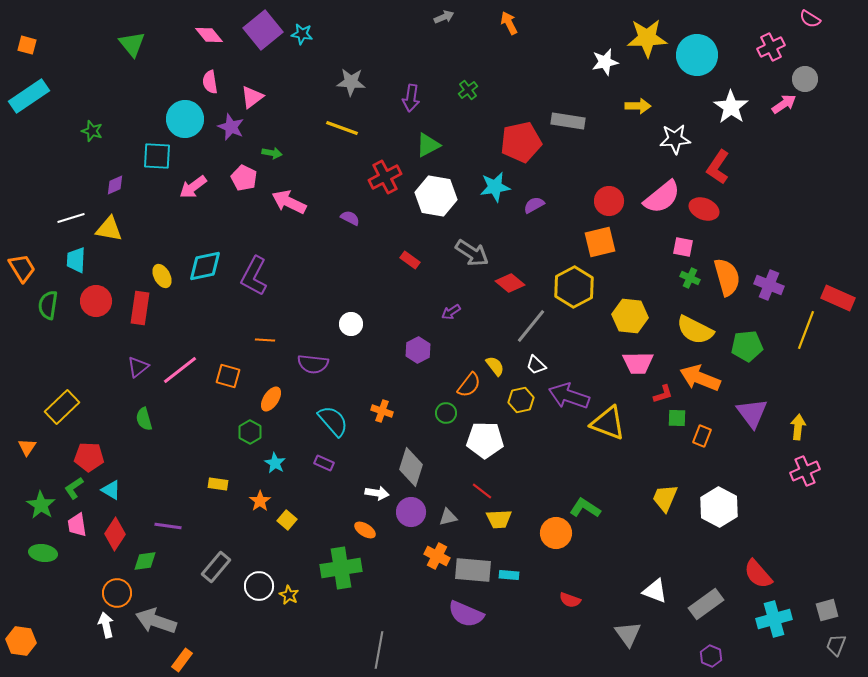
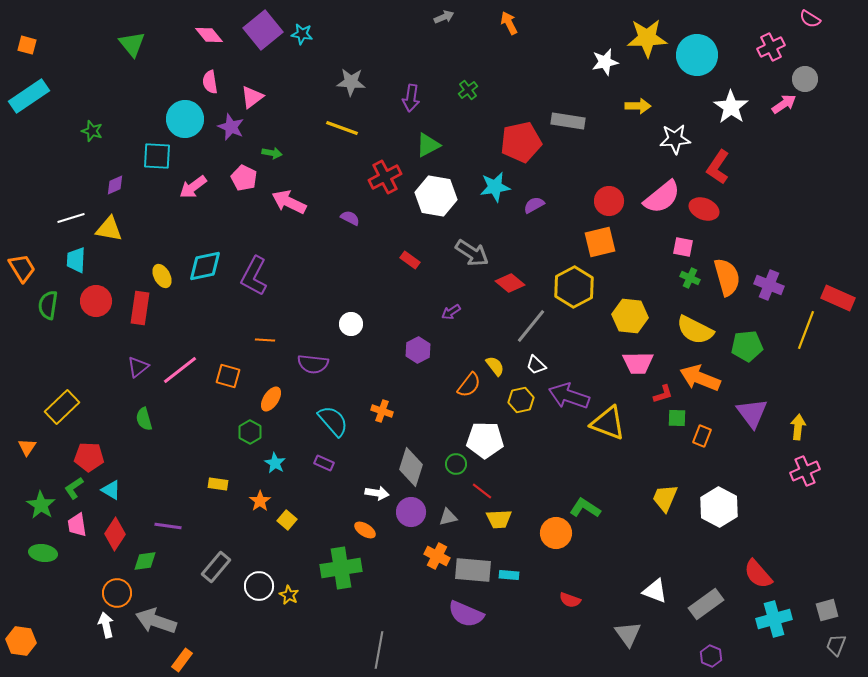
green circle at (446, 413): moved 10 px right, 51 px down
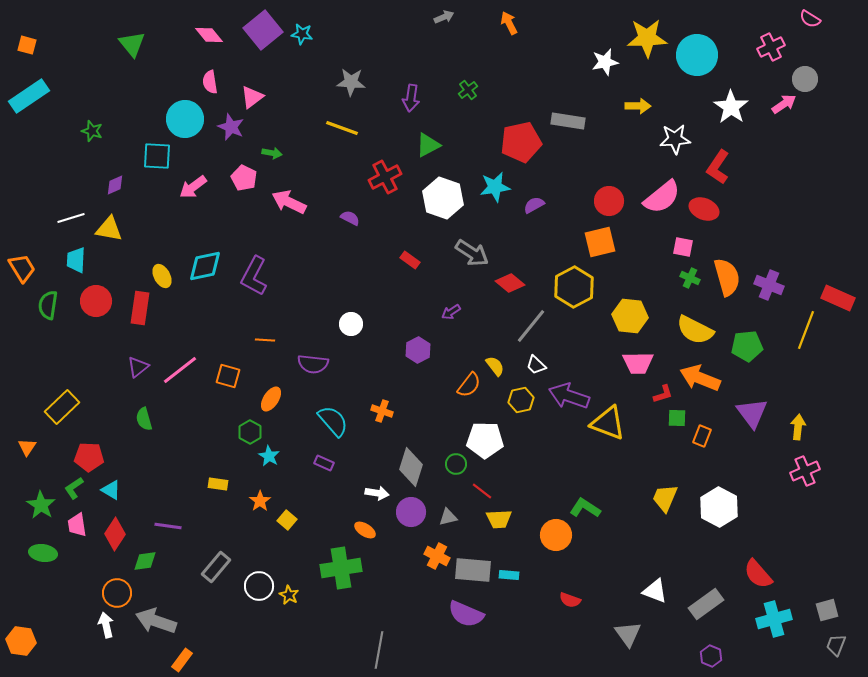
white hexagon at (436, 196): moved 7 px right, 2 px down; rotated 9 degrees clockwise
cyan star at (275, 463): moved 6 px left, 7 px up
orange circle at (556, 533): moved 2 px down
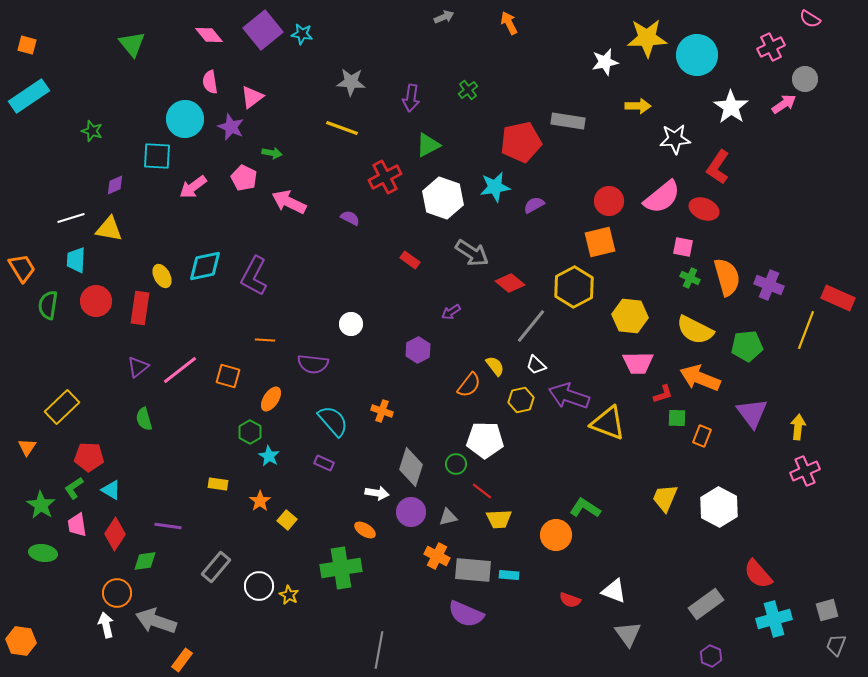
white triangle at (655, 591): moved 41 px left
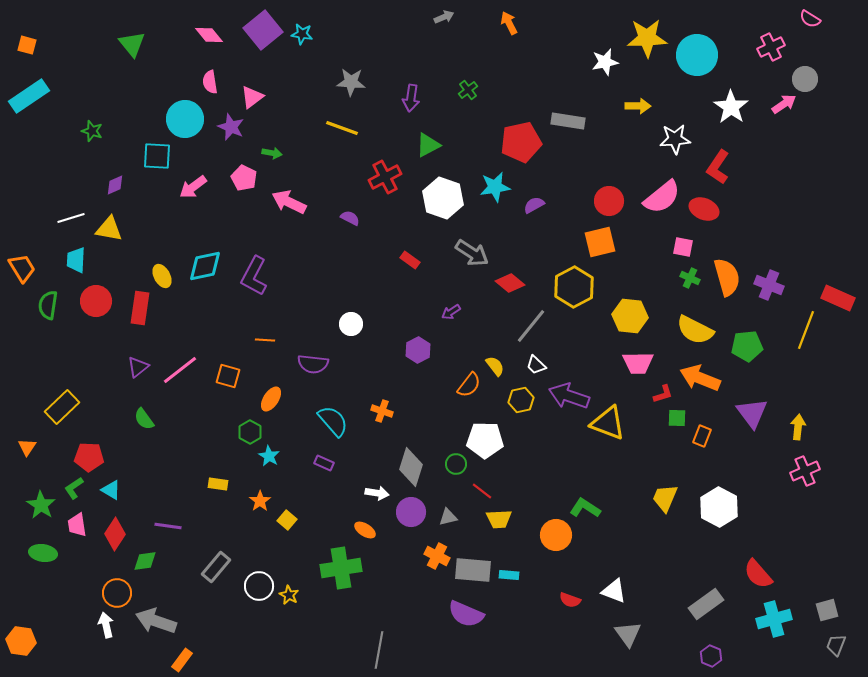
green semicircle at (144, 419): rotated 20 degrees counterclockwise
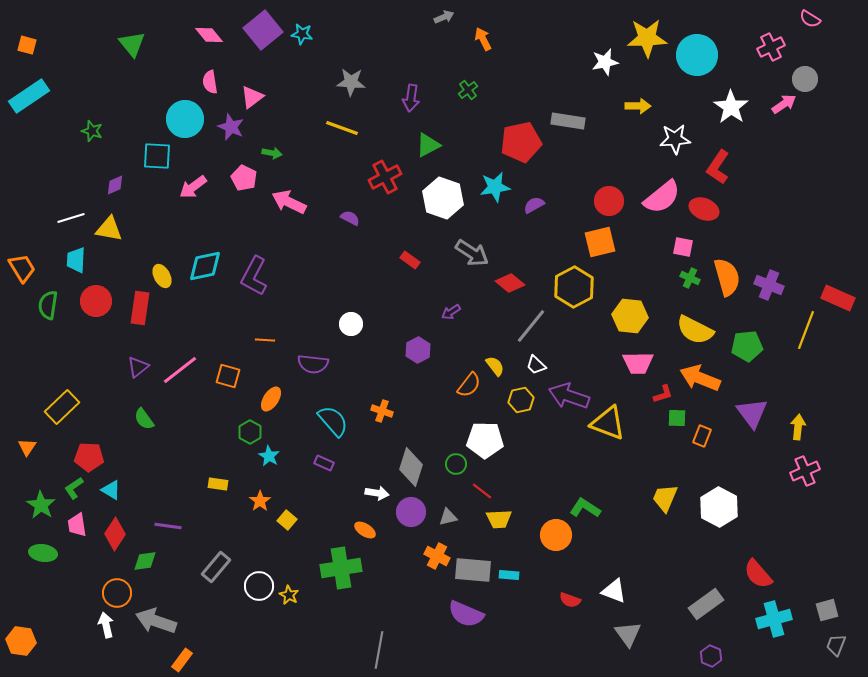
orange arrow at (509, 23): moved 26 px left, 16 px down
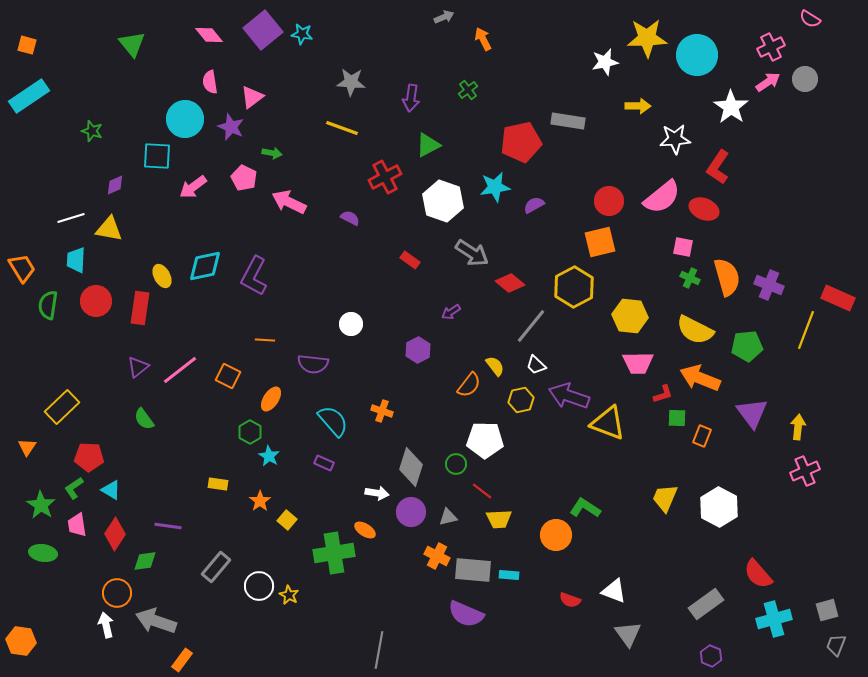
pink arrow at (784, 104): moved 16 px left, 22 px up
white hexagon at (443, 198): moved 3 px down
orange square at (228, 376): rotated 10 degrees clockwise
green cross at (341, 568): moved 7 px left, 15 px up
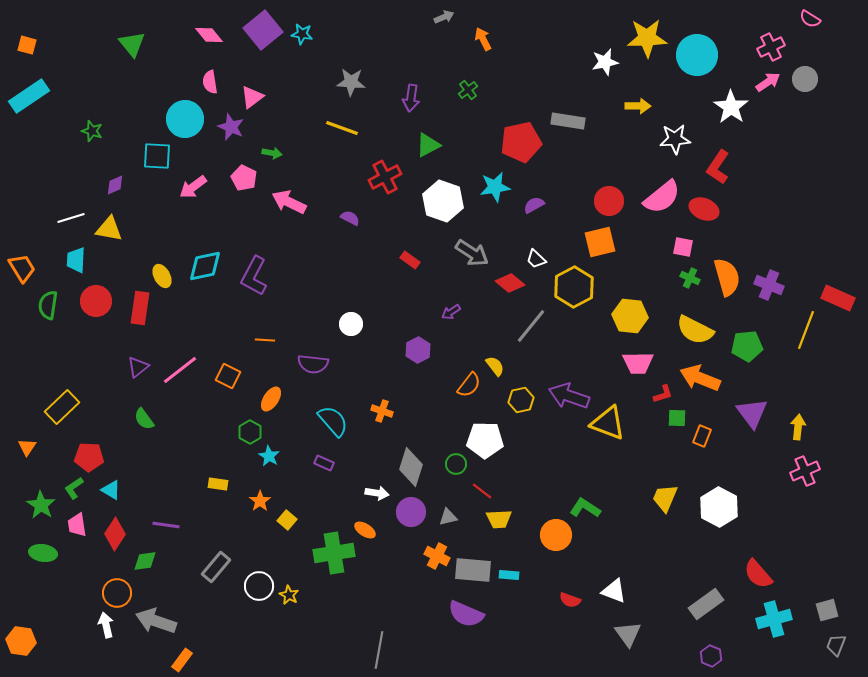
white trapezoid at (536, 365): moved 106 px up
purple line at (168, 526): moved 2 px left, 1 px up
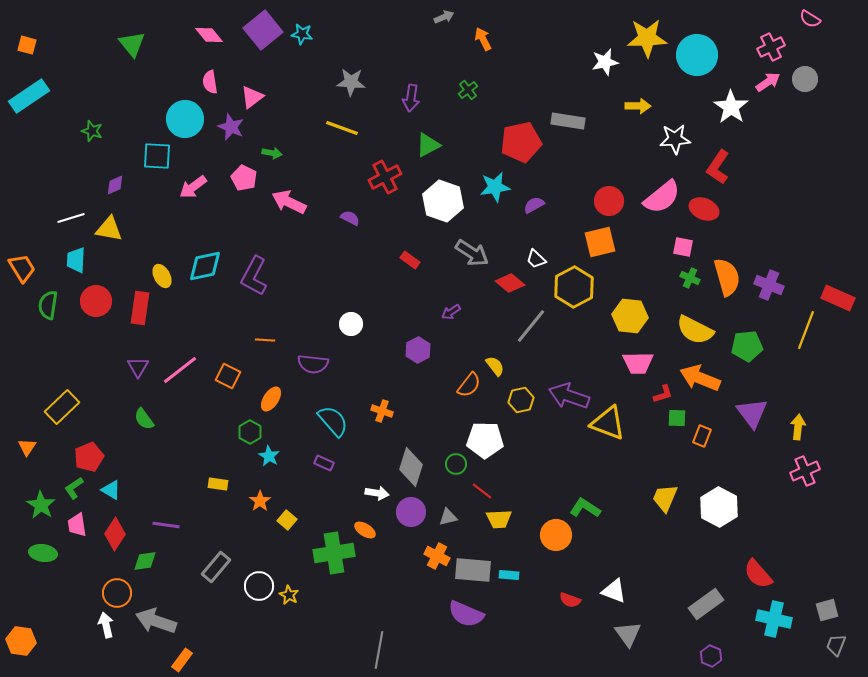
purple triangle at (138, 367): rotated 20 degrees counterclockwise
red pentagon at (89, 457): rotated 24 degrees counterclockwise
cyan cross at (774, 619): rotated 28 degrees clockwise
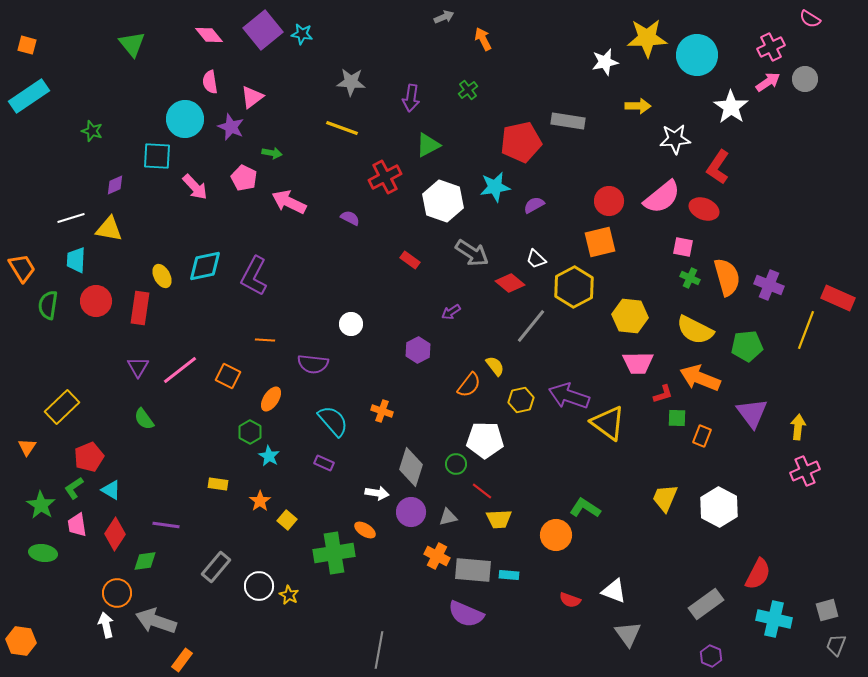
pink arrow at (193, 187): moved 2 px right; rotated 96 degrees counterclockwise
yellow triangle at (608, 423): rotated 15 degrees clockwise
red semicircle at (758, 574): rotated 112 degrees counterclockwise
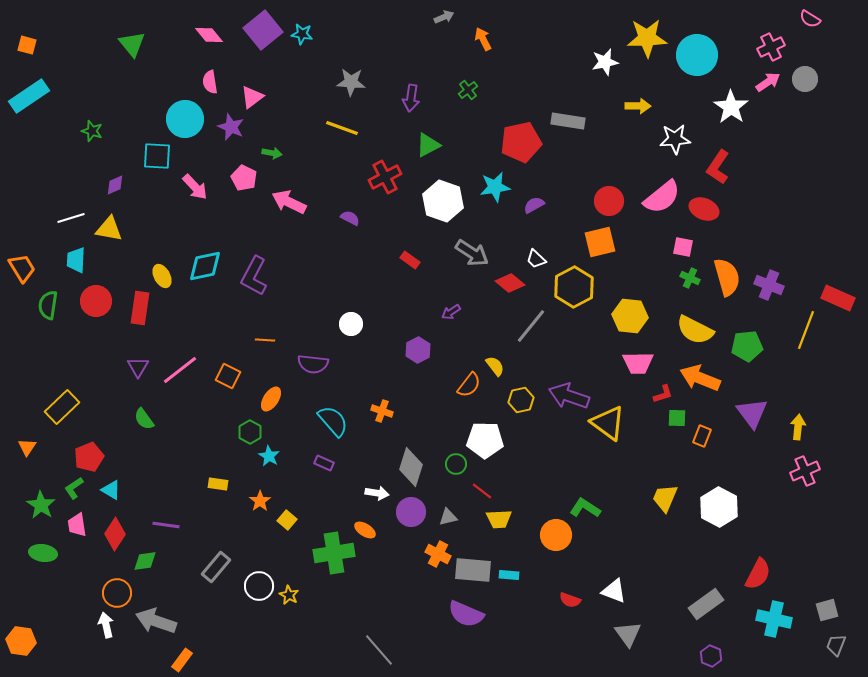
orange cross at (437, 556): moved 1 px right, 2 px up
gray line at (379, 650): rotated 51 degrees counterclockwise
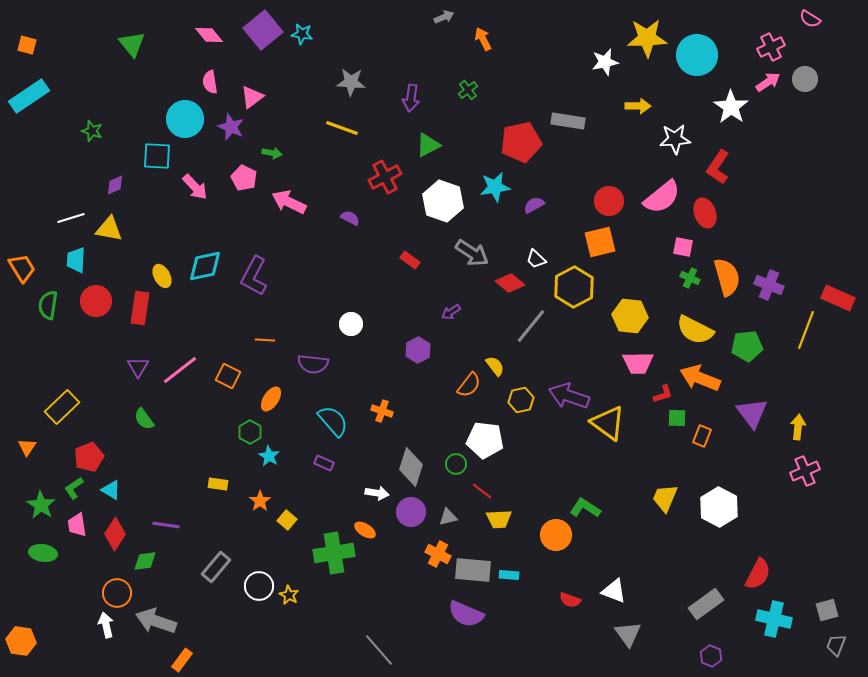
red ellipse at (704, 209): moved 1 px right, 4 px down; rotated 48 degrees clockwise
white pentagon at (485, 440): rotated 6 degrees clockwise
